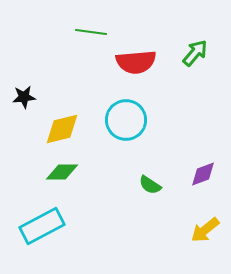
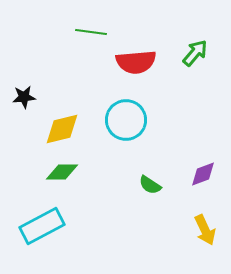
yellow arrow: rotated 76 degrees counterclockwise
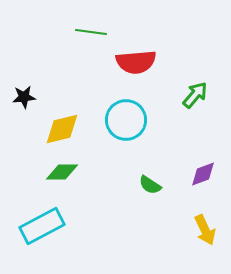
green arrow: moved 42 px down
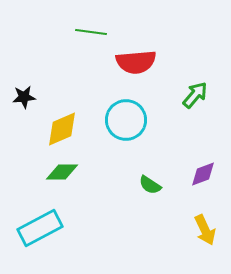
yellow diamond: rotated 9 degrees counterclockwise
cyan rectangle: moved 2 px left, 2 px down
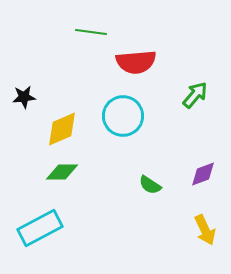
cyan circle: moved 3 px left, 4 px up
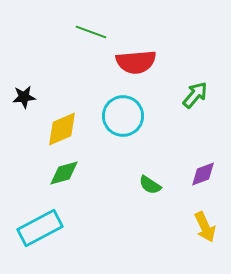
green line: rotated 12 degrees clockwise
green diamond: moved 2 px right, 1 px down; rotated 16 degrees counterclockwise
yellow arrow: moved 3 px up
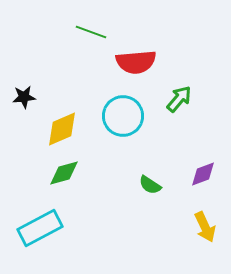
green arrow: moved 16 px left, 4 px down
